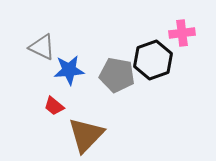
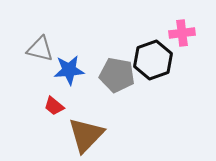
gray triangle: moved 2 px left, 2 px down; rotated 12 degrees counterclockwise
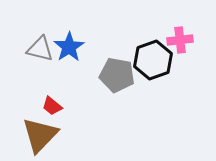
pink cross: moved 2 px left, 7 px down
blue star: moved 23 px up; rotated 28 degrees counterclockwise
red trapezoid: moved 2 px left
brown triangle: moved 46 px left
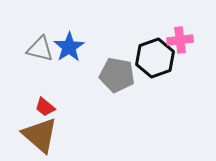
black hexagon: moved 2 px right, 2 px up
red trapezoid: moved 7 px left, 1 px down
brown triangle: rotated 33 degrees counterclockwise
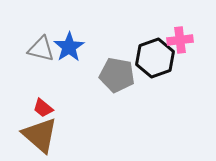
gray triangle: moved 1 px right
red trapezoid: moved 2 px left, 1 px down
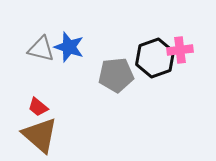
pink cross: moved 10 px down
blue star: rotated 20 degrees counterclockwise
gray pentagon: moved 1 px left; rotated 16 degrees counterclockwise
red trapezoid: moved 5 px left, 1 px up
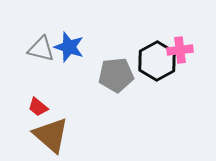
black hexagon: moved 2 px right, 3 px down; rotated 9 degrees counterclockwise
brown triangle: moved 11 px right
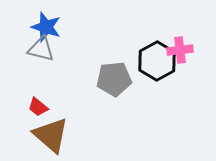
blue star: moved 23 px left, 20 px up
gray pentagon: moved 2 px left, 4 px down
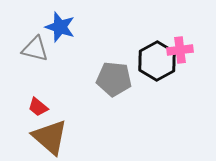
blue star: moved 14 px right
gray triangle: moved 6 px left
gray pentagon: rotated 12 degrees clockwise
brown triangle: moved 1 px left, 2 px down
